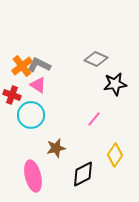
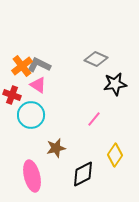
pink ellipse: moved 1 px left
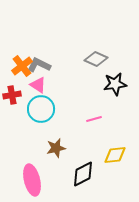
red cross: rotated 30 degrees counterclockwise
cyan circle: moved 10 px right, 6 px up
pink line: rotated 35 degrees clockwise
yellow diamond: rotated 50 degrees clockwise
pink ellipse: moved 4 px down
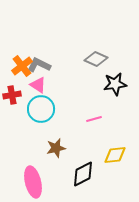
pink ellipse: moved 1 px right, 2 px down
